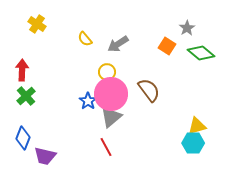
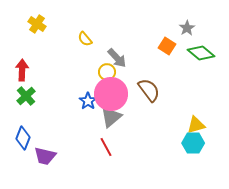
gray arrow: moved 1 px left, 14 px down; rotated 100 degrees counterclockwise
yellow triangle: moved 1 px left, 1 px up
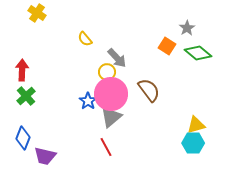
yellow cross: moved 11 px up
green diamond: moved 3 px left
